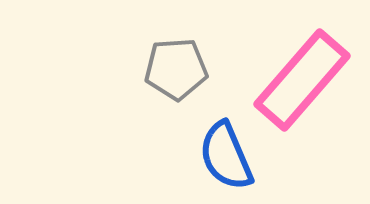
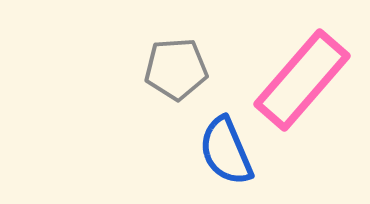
blue semicircle: moved 5 px up
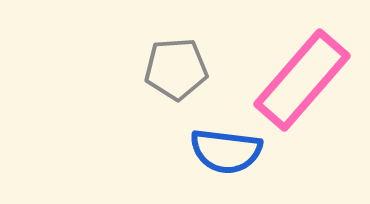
blue semicircle: rotated 60 degrees counterclockwise
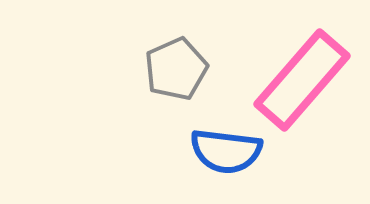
gray pentagon: rotated 20 degrees counterclockwise
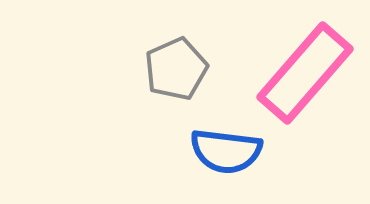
pink rectangle: moved 3 px right, 7 px up
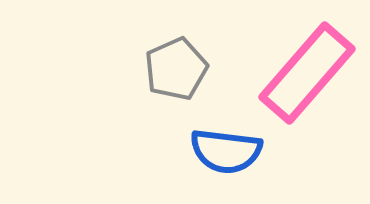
pink rectangle: moved 2 px right
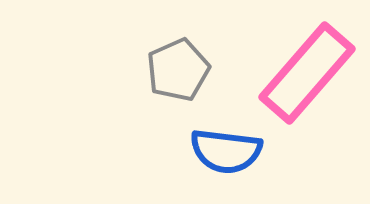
gray pentagon: moved 2 px right, 1 px down
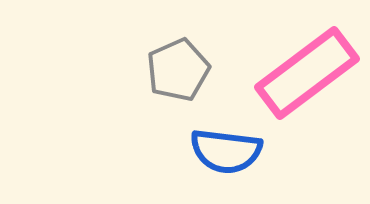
pink rectangle: rotated 12 degrees clockwise
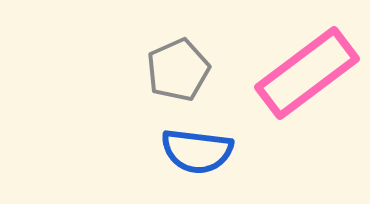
blue semicircle: moved 29 px left
